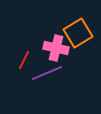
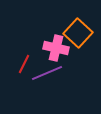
orange square: rotated 16 degrees counterclockwise
red line: moved 4 px down
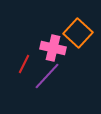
pink cross: moved 3 px left
purple line: moved 3 px down; rotated 24 degrees counterclockwise
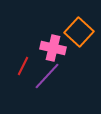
orange square: moved 1 px right, 1 px up
red line: moved 1 px left, 2 px down
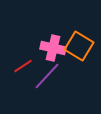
orange square: moved 14 px down; rotated 12 degrees counterclockwise
red line: rotated 30 degrees clockwise
